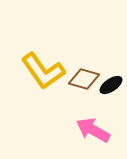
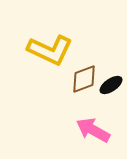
yellow L-shape: moved 7 px right, 21 px up; rotated 30 degrees counterclockwise
brown diamond: rotated 36 degrees counterclockwise
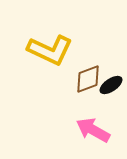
brown diamond: moved 4 px right
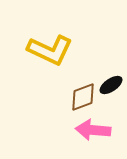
brown diamond: moved 5 px left, 18 px down
pink arrow: rotated 24 degrees counterclockwise
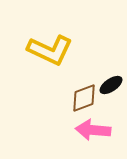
brown diamond: moved 1 px right, 1 px down
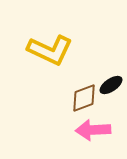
pink arrow: rotated 8 degrees counterclockwise
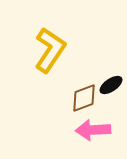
yellow L-shape: rotated 81 degrees counterclockwise
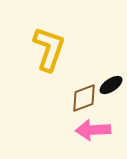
yellow L-shape: moved 1 px left, 1 px up; rotated 15 degrees counterclockwise
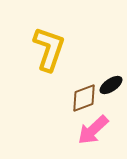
pink arrow: rotated 40 degrees counterclockwise
